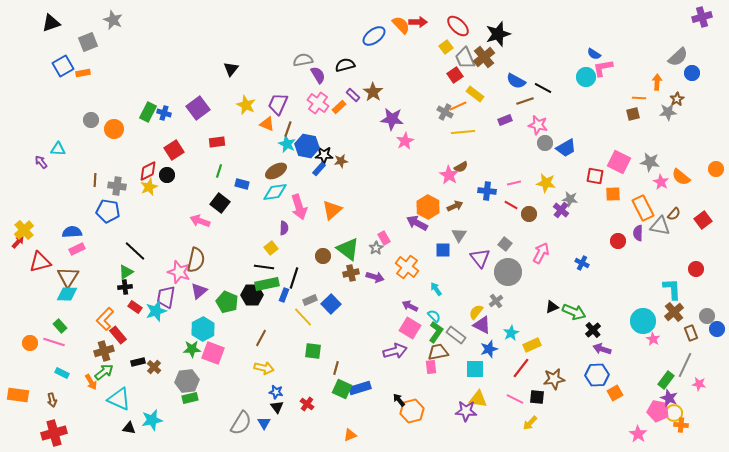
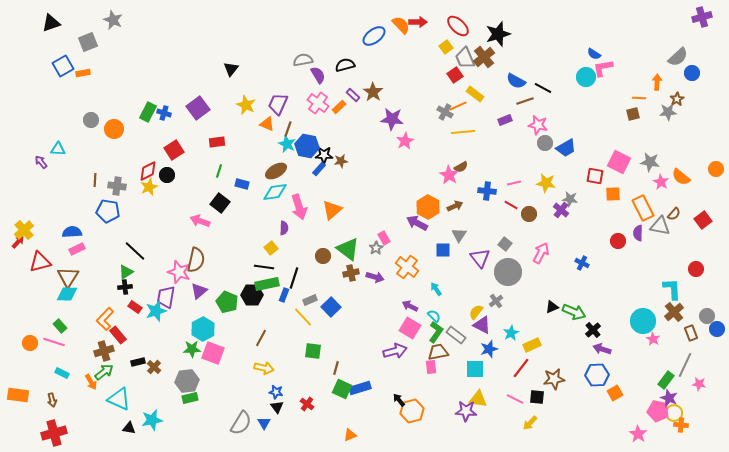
blue square at (331, 304): moved 3 px down
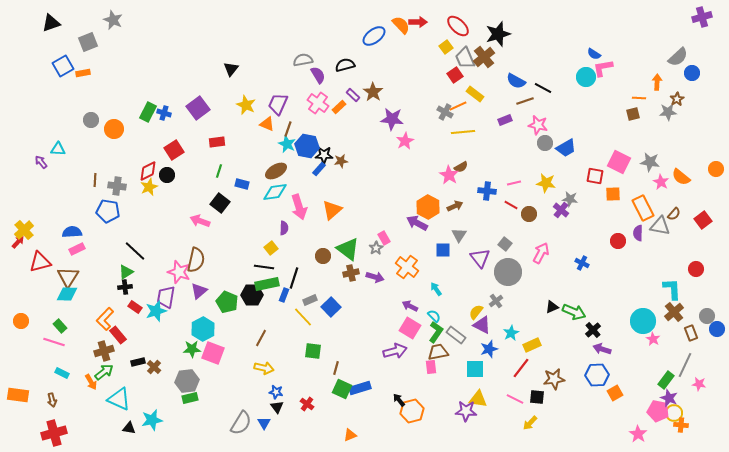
orange circle at (30, 343): moved 9 px left, 22 px up
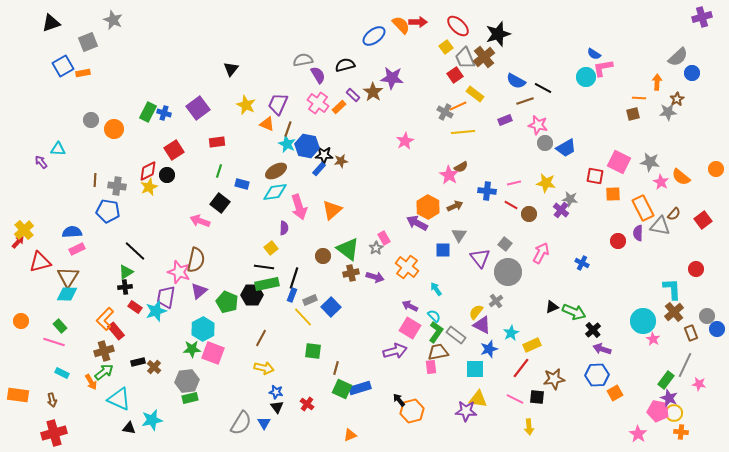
purple star at (392, 119): moved 41 px up
blue rectangle at (284, 295): moved 8 px right
red rectangle at (118, 335): moved 2 px left, 4 px up
yellow arrow at (530, 423): moved 1 px left, 4 px down; rotated 49 degrees counterclockwise
orange cross at (681, 425): moved 7 px down
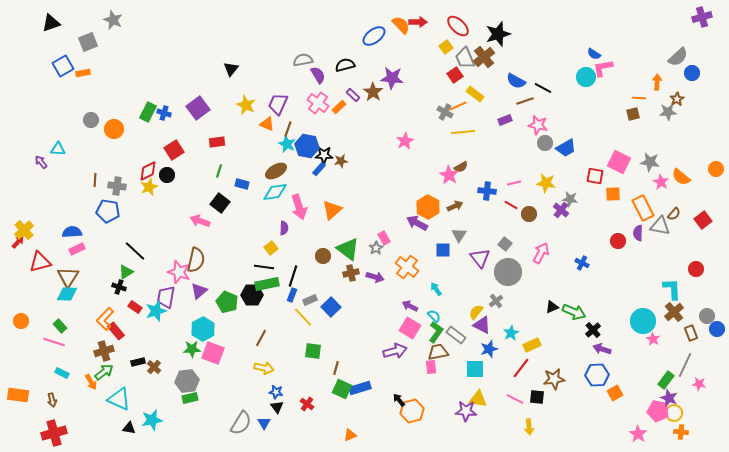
black line at (294, 278): moved 1 px left, 2 px up
black cross at (125, 287): moved 6 px left; rotated 24 degrees clockwise
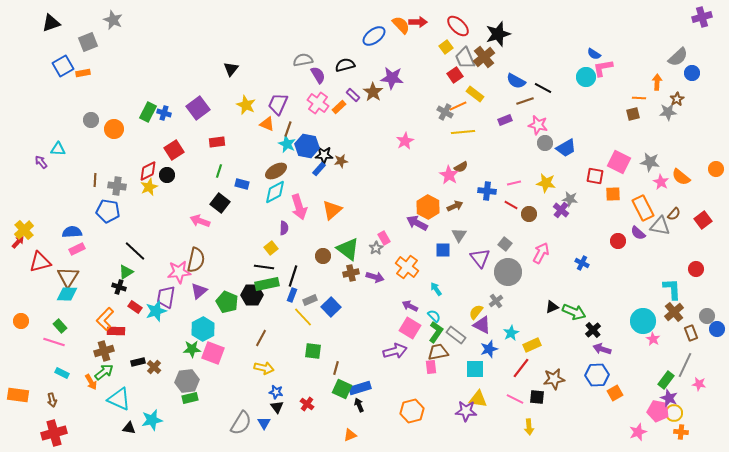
cyan diamond at (275, 192): rotated 20 degrees counterclockwise
purple semicircle at (638, 233): rotated 49 degrees counterclockwise
pink star at (179, 272): rotated 25 degrees counterclockwise
red rectangle at (116, 331): rotated 48 degrees counterclockwise
black arrow at (399, 400): moved 40 px left, 5 px down; rotated 16 degrees clockwise
pink star at (638, 434): moved 2 px up; rotated 18 degrees clockwise
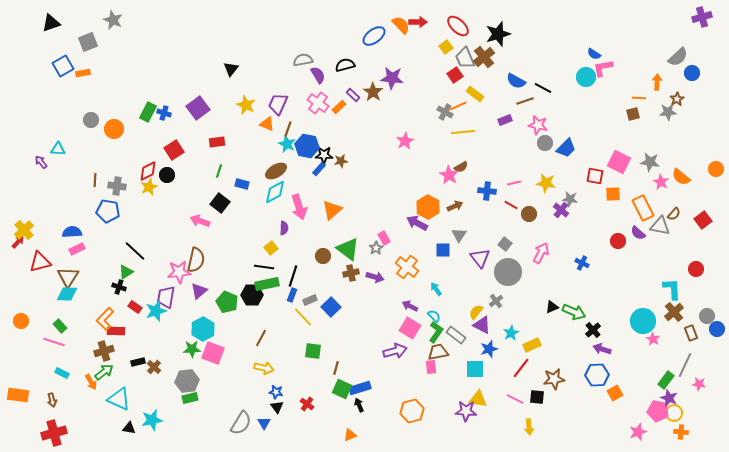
blue trapezoid at (566, 148): rotated 15 degrees counterclockwise
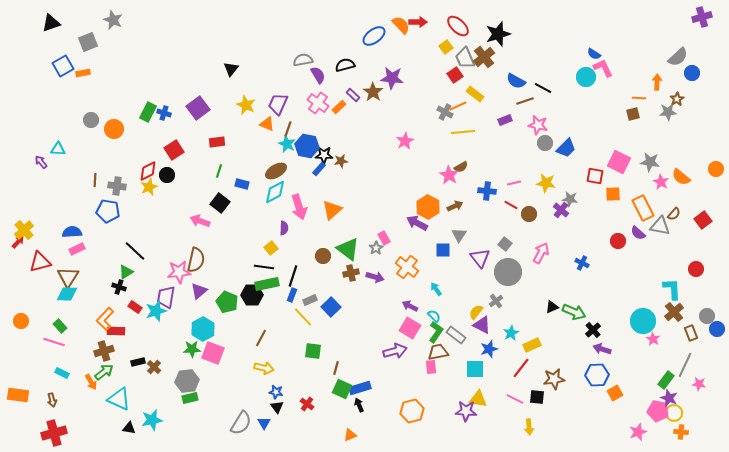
pink L-shape at (603, 68): rotated 75 degrees clockwise
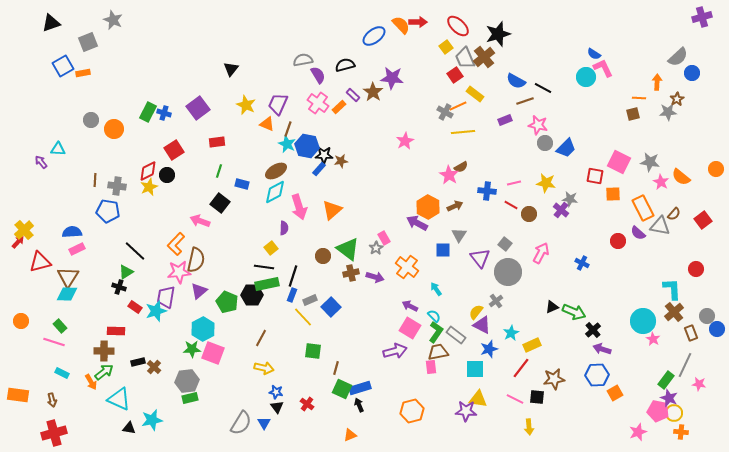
orange L-shape at (105, 319): moved 71 px right, 75 px up
brown cross at (104, 351): rotated 18 degrees clockwise
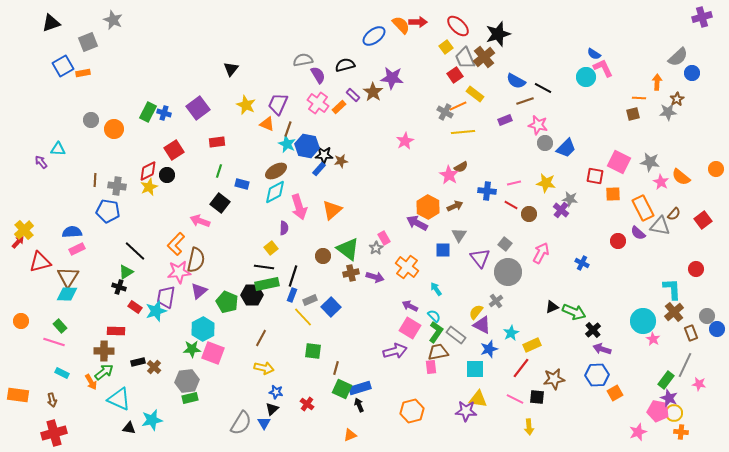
black triangle at (277, 407): moved 5 px left, 2 px down; rotated 24 degrees clockwise
